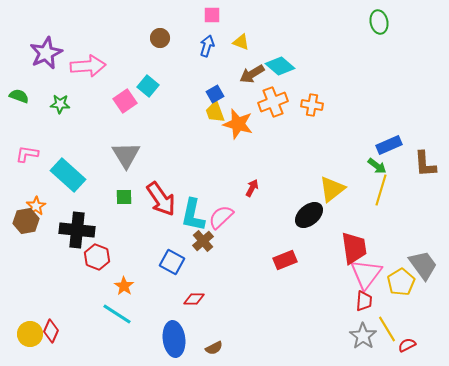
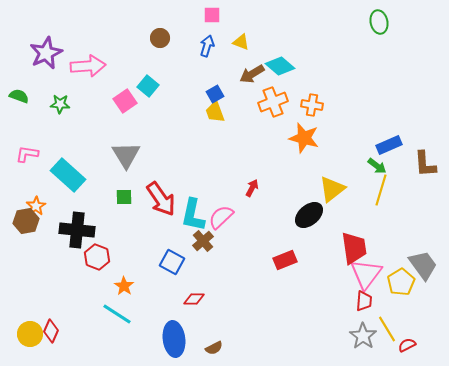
orange star at (238, 124): moved 66 px right, 14 px down
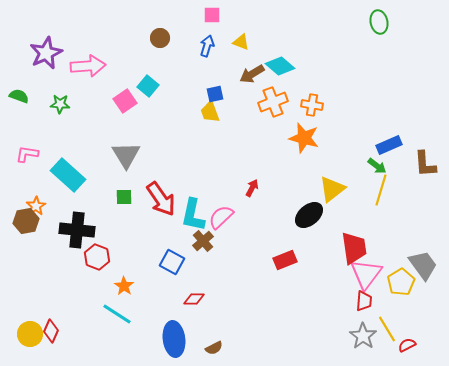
blue square at (215, 94): rotated 18 degrees clockwise
yellow trapezoid at (215, 112): moved 5 px left
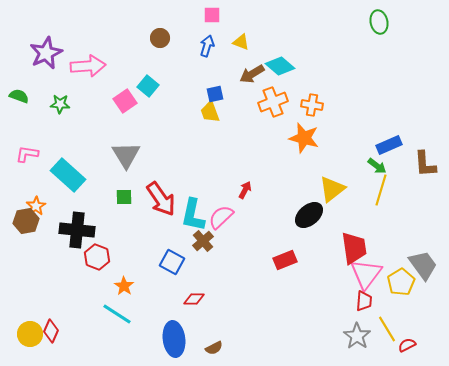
red arrow at (252, 188): moved 7 px left, 2 px down
gray star at (363, 336): moved 6 px left
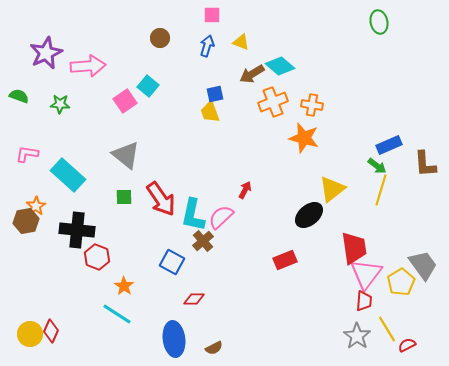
gray triangle at (126, 155): rotated 20 degrees counterclockwise
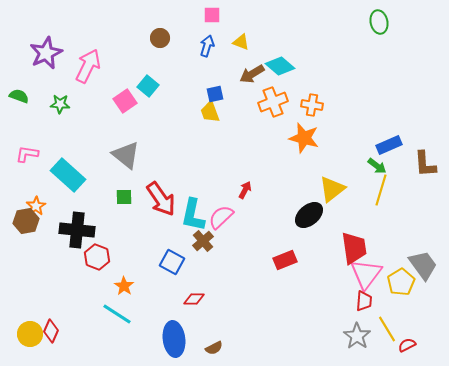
pink arrow at (88, 66): rotated 60 degrees counterclockwise
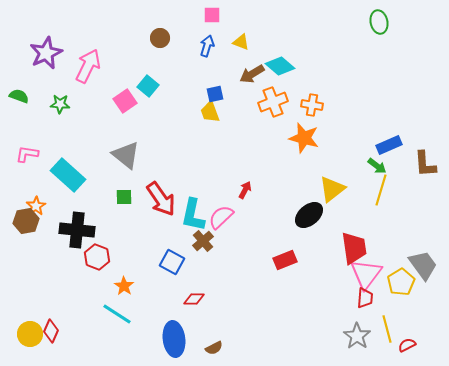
red trapezoid at (364, 301): moved 1 px right, 3 px up
yellow line at (387, 329): rotated 16 degrees clockwise
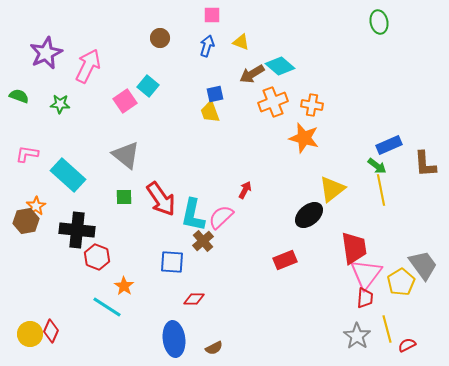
yellow line at (381, 190): rotated 28 degrees counterclockwise
blue square at (172, 262): rotated 25 degrees counterclockwise
cyan line at (117, 314): moved 10 px left, 7 px up
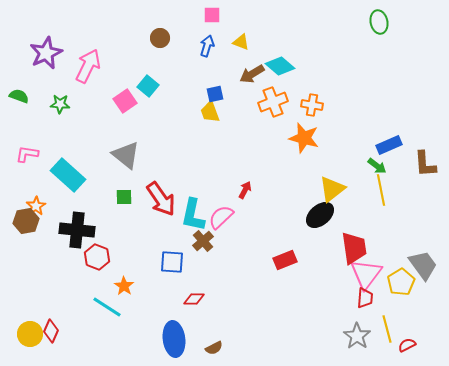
black ellipse at (309, 215): moved 11 px right
